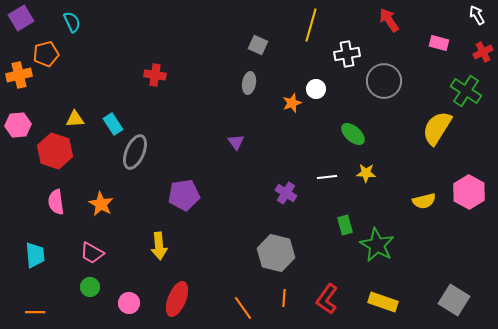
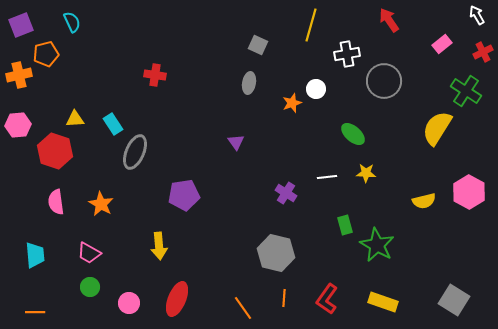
purple square at (21, 18): moved 7 px down; rotated 10 degrees clockwise
pink rectangle at (439, 43): moved 3 px right, 1 px down; rotated 54 degrees counterclockwise
pink trapezoid at (92, 253): moved 3 px left
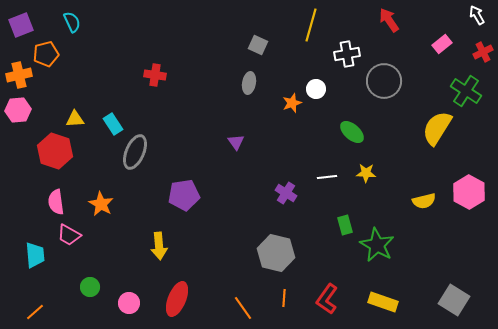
pink hexagon at (18, 125): moved 15 px up
green ellipse at (353, 134): moved 1 px left, 2 px up
pink trapezoid at (89, 253): moved 20 px left, 18 px up
orange line at (35, 312): rotated 42 degrees counterclockwise
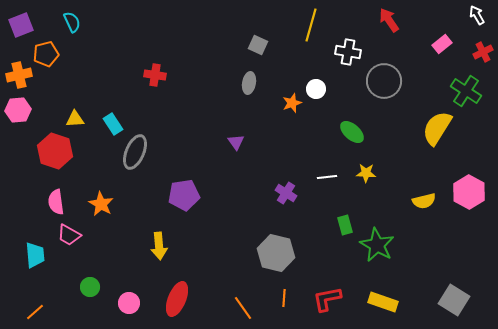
white cross at (347, 54): moved 1 px right, 2 px up; rotated 20 degrees clockwise
red L-shape at (327, 299): rotated 44 degrees clockwise
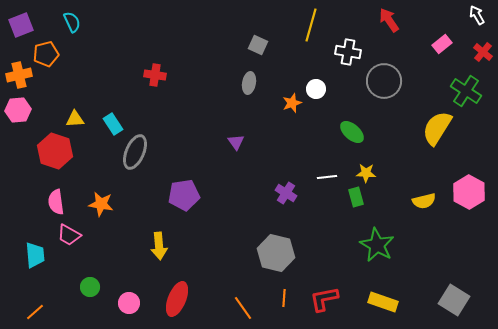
red cross at (483, 52): rotated 24 degrees counterclockwise
orange star at (101, 204): rotated 20 degrees counterclockwise
green rectangle at (345, 225): moved 11 px right, 28 px up
red L-shape at (327, 299): moved 3 px left
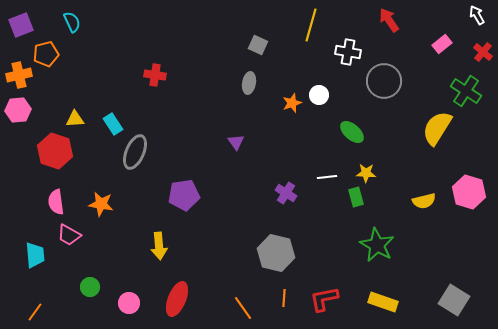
white circle at (316, 89): moved 3 px right, 6 px down
pink hexagon at (469, 192): rotated 12 degrees counterclockwise
orange line at (35, 312): rotated 12 degrees counterclockwise
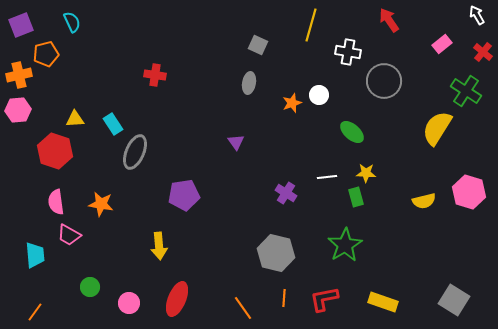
green star at (377, 245): moved 32 px left; rotated 12 degrees clockwise
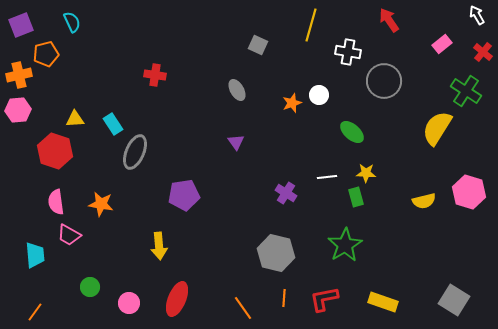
gray ellipse at (249, 83): moved 12 px left, 7 px down; rotated 40 degrees counterclockwise
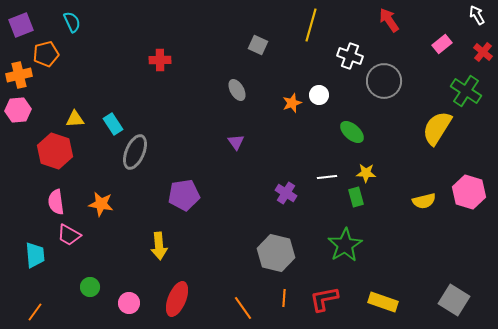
white cross at (348, 52): moved 2 px right, 4 px down; rotated 10 degrees clockwise
red cross at (155, 75): moved 5 px right, 15 px up; rotated 10 degrees counterclockwise
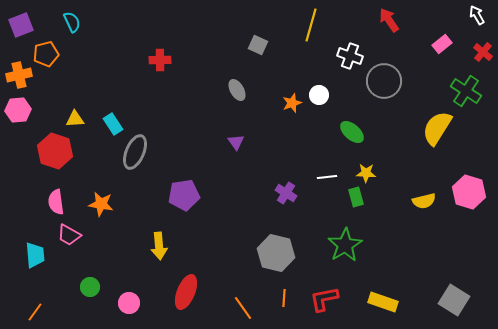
red ellipse at (177, 299): moved 9 px right, 7 px up
